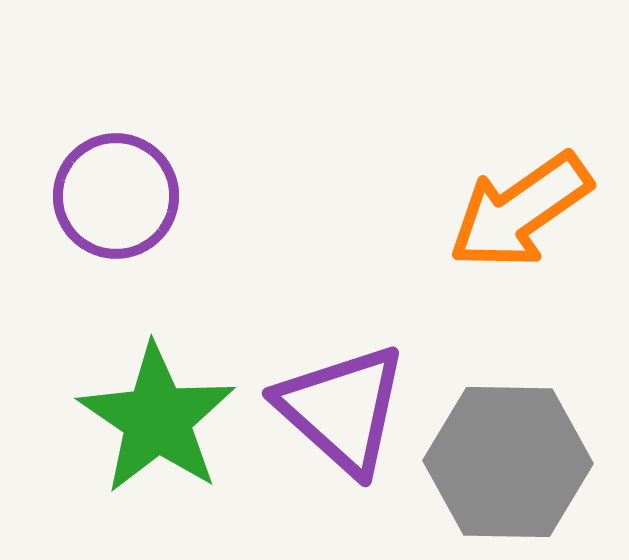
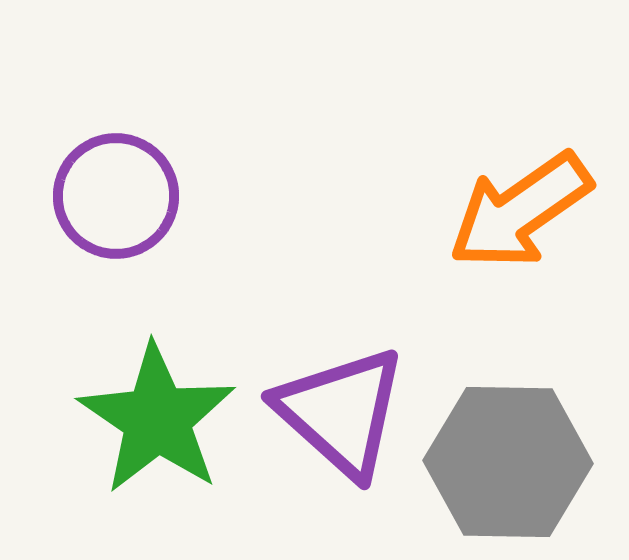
purple triangle: moved 1 px left, 3 px down
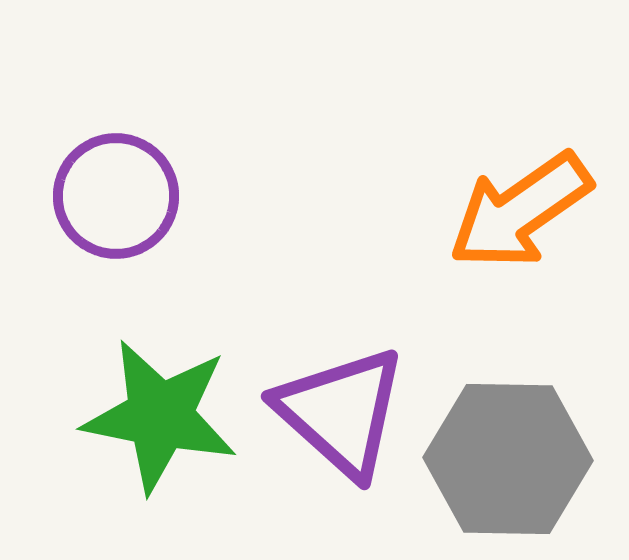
green star: moved 3 px right, 3 px up; rotated 23 degrees counterclockwise
gray hexagon: moved 3 px up
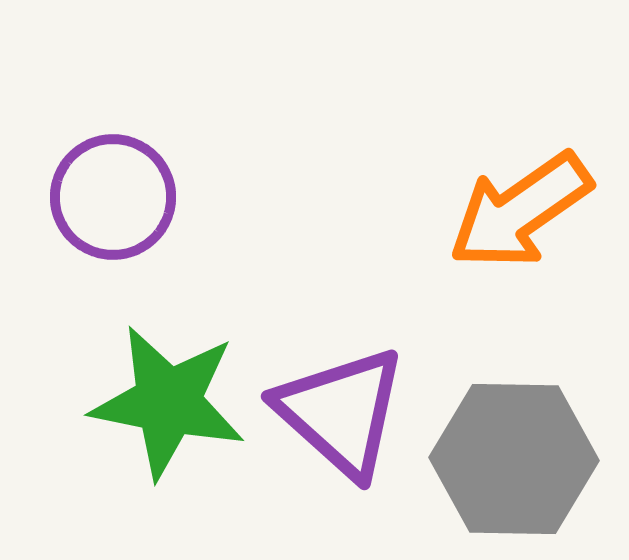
purple circle: moved 3 px left, 1 px down
green star: moved 8 px right, 14 px up
gray hexagon: moved 6 px right
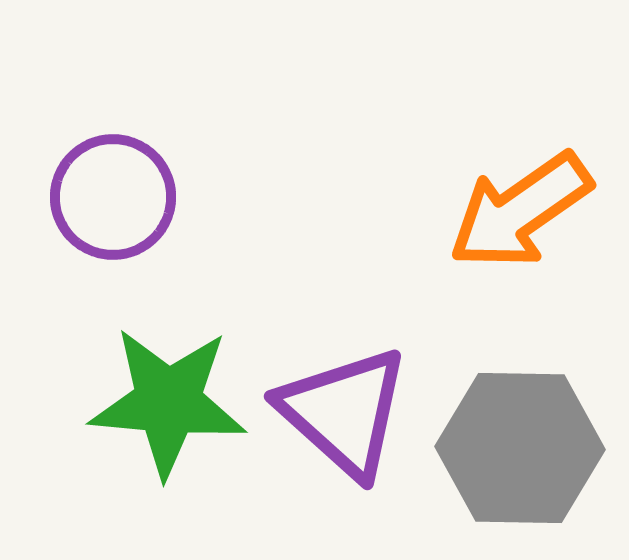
green star: rotated 6 degrees counterclockwise
purple triangle: moved 3 px right
gray hexagon: moved 6 px right, 11 px up
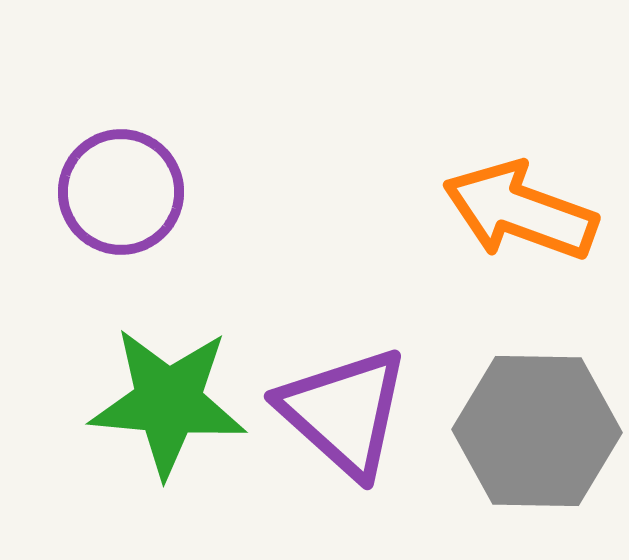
purple circle: moved 8 px right, 5 px up
orange arrow: rotated 55 degrees clockwise
gray hexagon: moved 17 px right, 17 px up
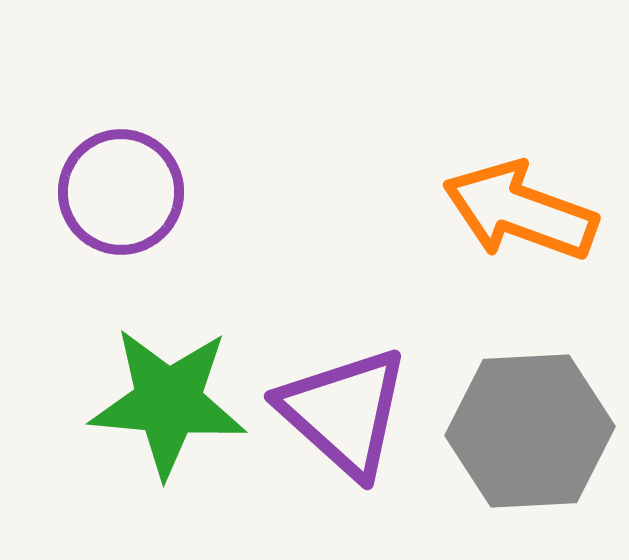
gray hexagon: moved 7 px left; rotated 4 degrees counterclockwise
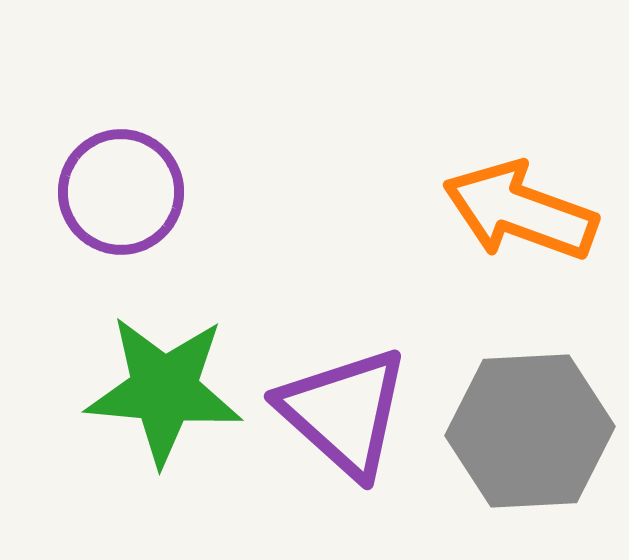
green star: moved 4 px left, 12 px up
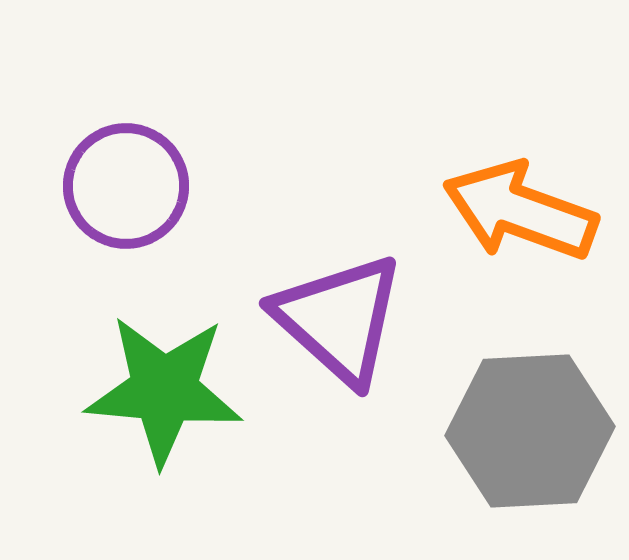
purple circle: moved 5 px right, 6 px up
purple triangle: moved 5 px left, 93 px up
